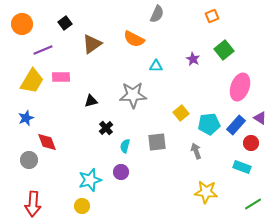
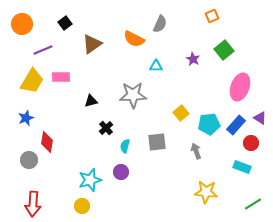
gray semicircle: moved 3 px right, 10 px down
red diamond: rotated 30 degrees clockwise
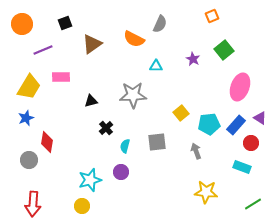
black square: rotated 16 degrees clockwise
yellow trapezoid: moved 3 px left, 6 px down
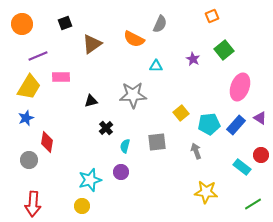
purple line: moved 5 px left, 6 px down
red circle: moved 10 px right, 12 px down
cyan rectangle: rotated 18 degrees clockwise
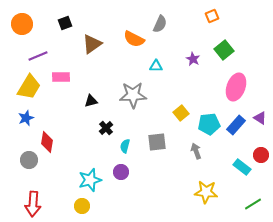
pink ellipse: moved 4 px left
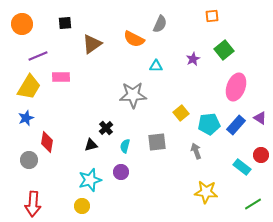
orange square: rotated 16 degrees clockwise
black square: rotated 16 degrees clockwise
purple star: rotated 16 degrees clockwise
black triangle: moved 44 px down
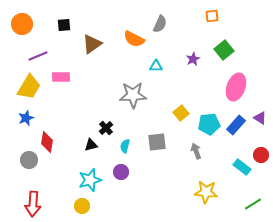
black square: moved 1 px left, 2 px down
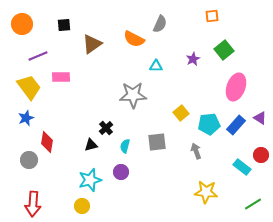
yellow trapezoid: rotated 68 degrees counterclockwise
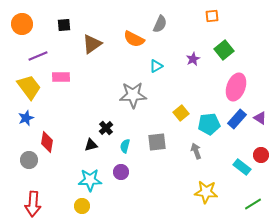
cyan triangle: rotated 32 degrees counterclockwise
blue rectangle: moved 1 px right, 6 px up
cyan star: rotated 15 degrees clockwise
